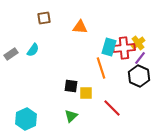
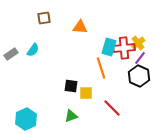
green triangle: rotated 24 degrees clockwise
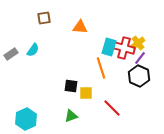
red cross: rotated 20 degrees clockwise
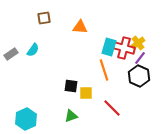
orange line: moved 3 px right, 2 px down
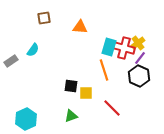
gray rectangle: moved 7 px down
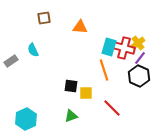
cyan semicircle: rotated 120 degrees clockwise
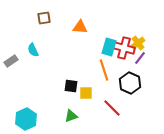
black hexagon: moved 9 px left, 7 px down
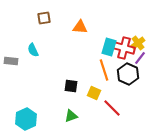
gray rectangle: rotated 40 degrees clockwise
black hexagon: moved 2 px left, 9 px up
yellow square: moved 8 px right; rotated 24 degrees clockwise
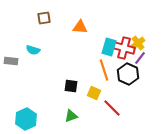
cyan semicircle: rotated 48 degrees counterclockwise
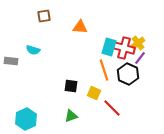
brown square: moved 2 px up
